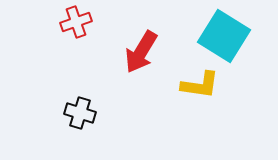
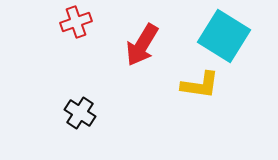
red arrow: moved 1 px right, 7 px up
black cross: rotated 16 degrees clockwise
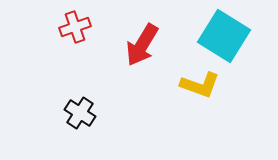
red cross: moved 1 px left, 5 px down
yellow L-shape: rotated 12 degrees clockwise
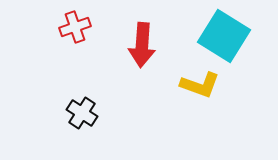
red arrow: rotated 27 degrees counterclockwise
black cross: moved 2 px right
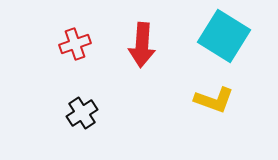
red cross: moved 17 px down
yellow L-shape: moved 14 px right, 15 px down
black cross: rotated 24 degrees clockwise
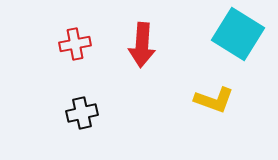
cyan square: moved 14 px right, 2 px up
red cross: rotated 8 degrees clockwise
black cross: rotated 20 degrees clockwise
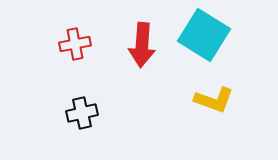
cyan square: moved 34 px left, 1 px down
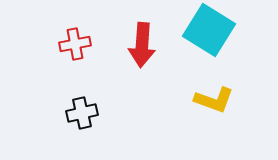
cyan square: moved 5 px right, 5 px up
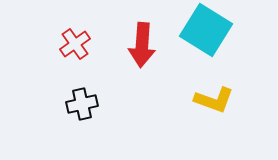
cyan square: moved 3 px left
red cross: rotated 24 degrees counterclockwise
black cross: moved 9 px up
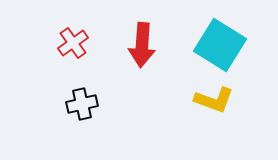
cyan square: moved 14 px right, 15 px down
red cross: moved 2 px left, 1 px up
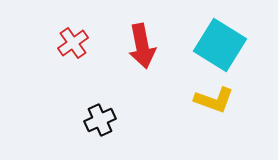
red arrow: moved 1 px down; rotated 15 degrees counterclockwise
black cross: moved 18 px right, 16 px down; rotated 12 degrees counterclockwise
